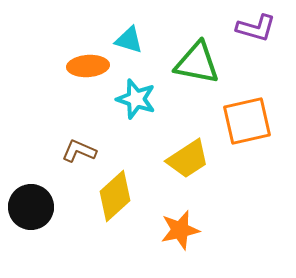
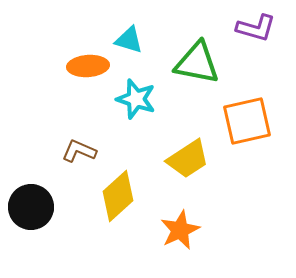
yellow diamond: moved 3 px right
orange star: rotated 12 degrees counterclockwise
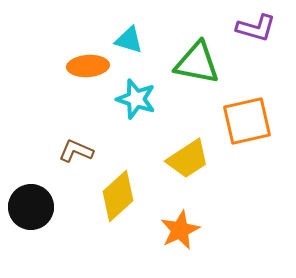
brown L-shape: moved 3 px left
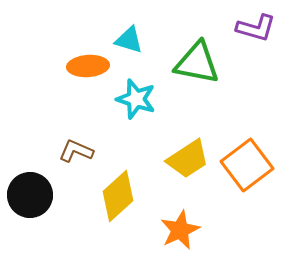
orange square: moved 44 px down; rotated 24 degrees counterclockwise
black circle: moved 1 px left, 12 px up
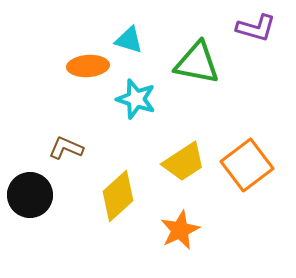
brown L-shape: moved 10 px left, 3 px up
yellow trapezoid: moved 4 px left, 3 px down
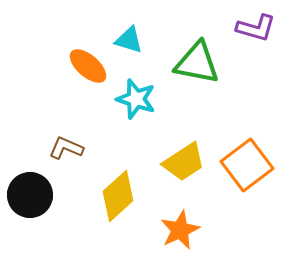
orange ellipse: rotated 45 degrees clockwise
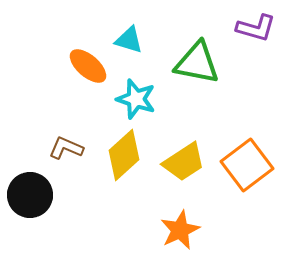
yellow diamond: moved 6 px right, 41 px up
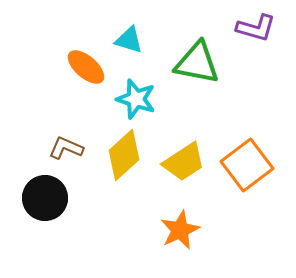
orange ellipse: moved 2 px left, 1 px down
black circle: moved 15 px right, 3 px down
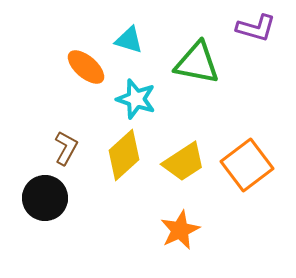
brown L-shape: rotated 96 degrees clockwise
